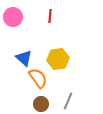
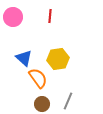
brown circle: moved 1 px right
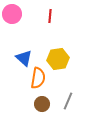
pink circle: moved 1 px left, 3 px up
orange semicircle: rotated 45 degrees clockwise
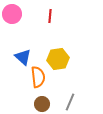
blue triangle: moved 1 px left, 1 px up
orange semicircle: moved 1 px up; rotated 15 degrees counterclockwise
gray line: moved 2 px right, 1 px down
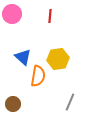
orange semicircle: moved 1 px up; rotated 15 degrees clockwise
brown circle: moved 29 px left
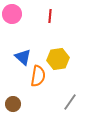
gray line: rotated 12 degrees clockwise
